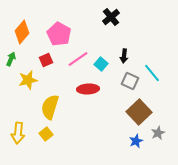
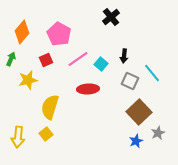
yellow arrow: moved 4 px down
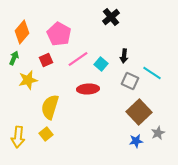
green arrow: moved 3 px right, 1 px up
cyan line: rotated 18 degrees counterclockwise
blue star: rotated 16 degrees clockwise
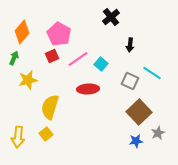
black arrow: moved 6 px right, 11 px up
red square: moved 6 px right, 4 px up
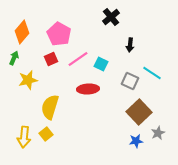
red square: moved 1 px left, 3 px down
cyan square: rotated 16 degrees counterclockwise
yellow arrow: moved 6 px right
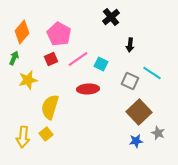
gray star: rotated 24 degrees counterclockwise
yellow arrow: moved 1 px left
